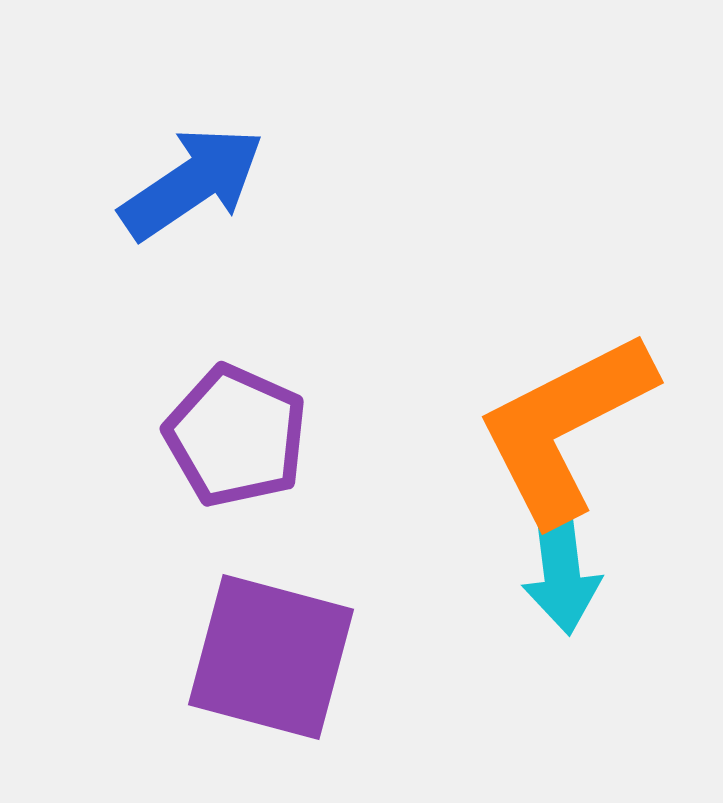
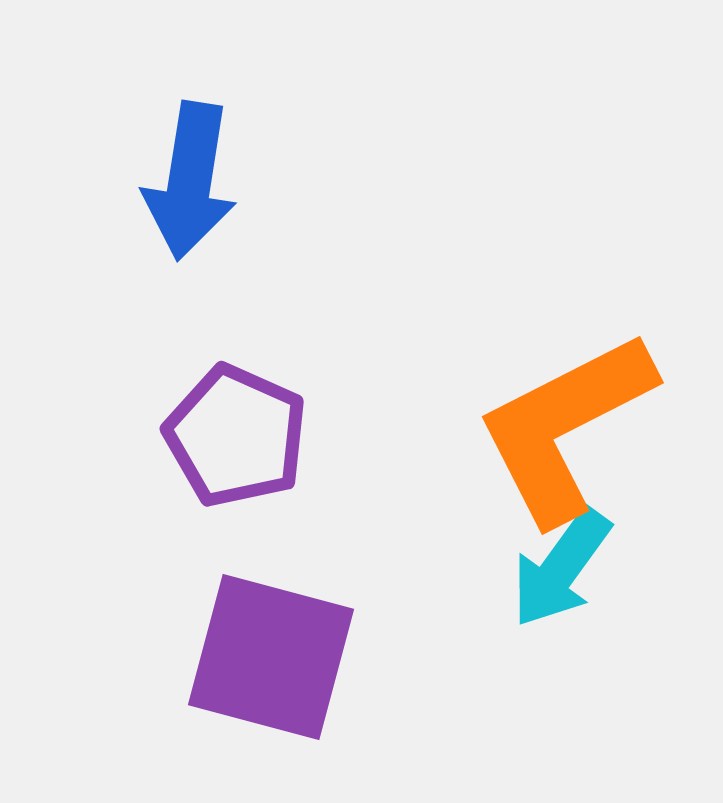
blue arrow: moved 2 px left, 2 px up; rotated 133 degrees clockwise
cyan arrow: rotated 43 degrees clockwise
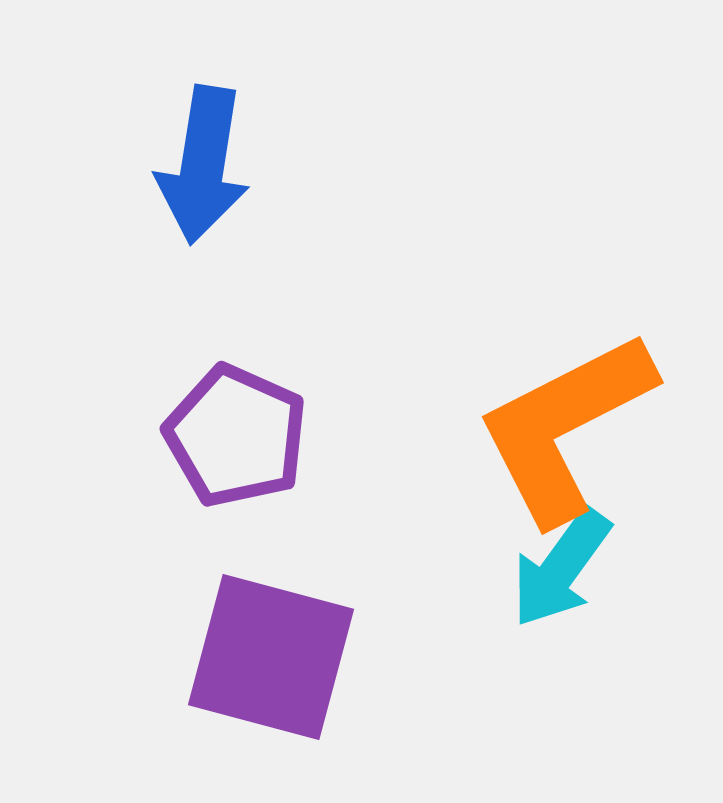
blue arrow: moved 13 px right, 16 px up
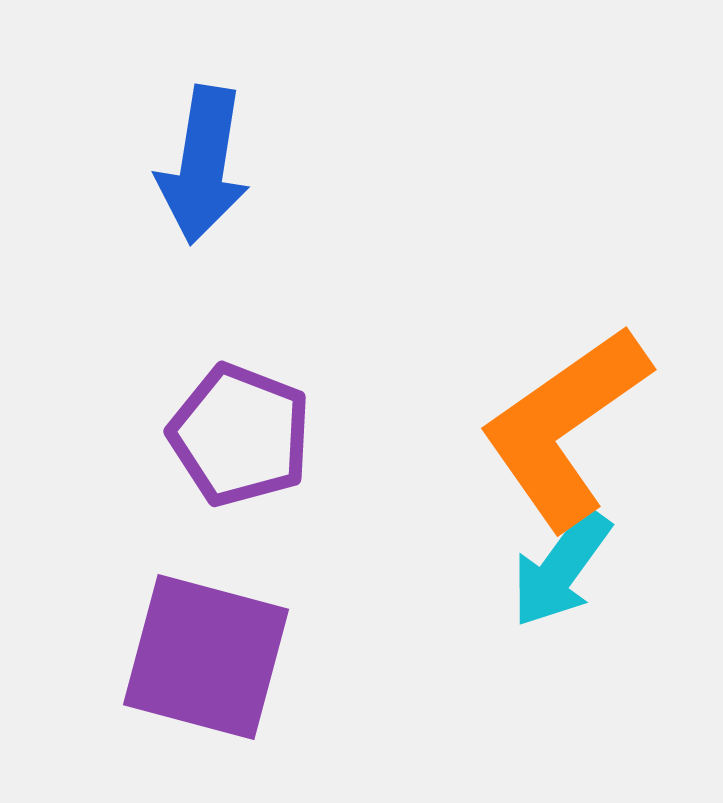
orange L-shape: rotated 8 degrees counterclockwise
purple pentagon: moved 4 px right, 1 px up; rotated 3 degrees counterclockwise
purple square: moved 65 px left
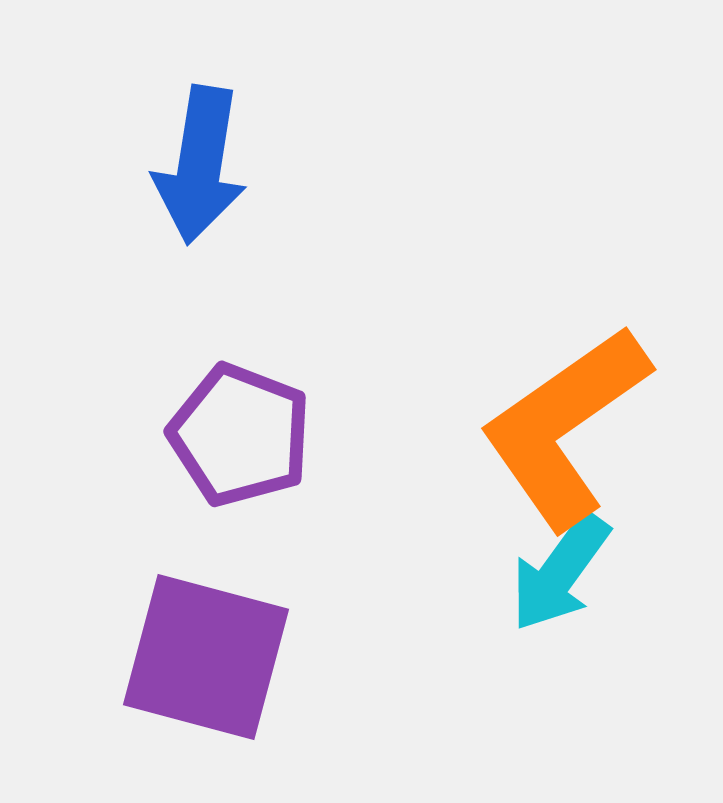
blue arrow: moved 3 px left
cyan arrow: moved 1 px left, 4 px down
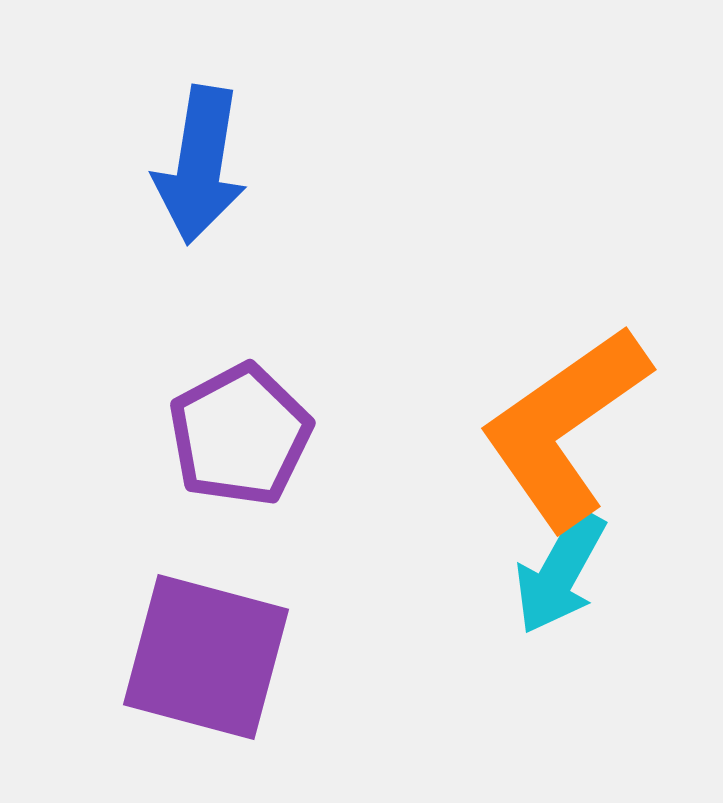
purple pentagon: rotated 23 degrees clockwise
cyan arrow: rotated 7 degrees counterclockwise
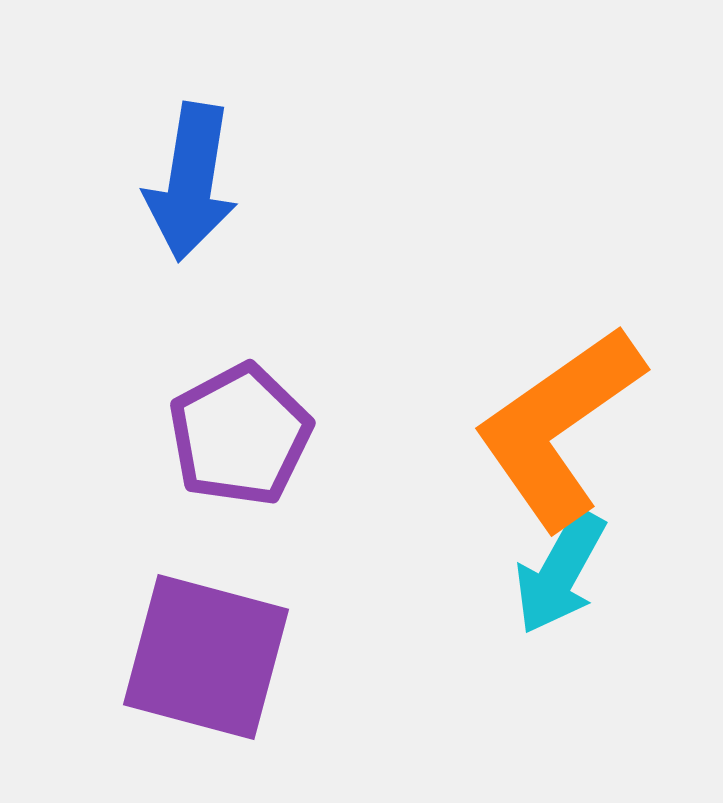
blue arrow: moved 9 px left, 17 px down
orange L-shape: moved 6 px left
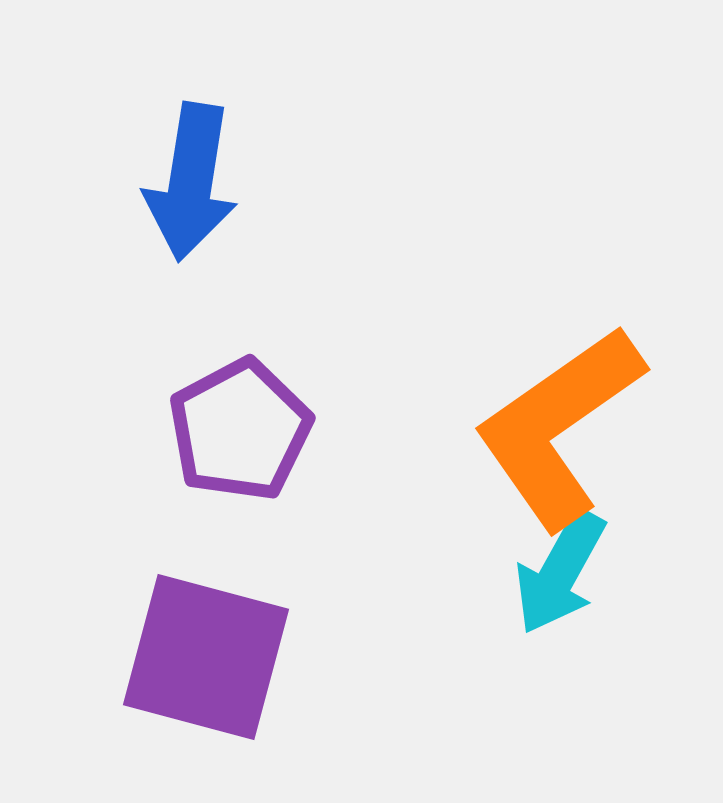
purple pentagon: moved 5 px up
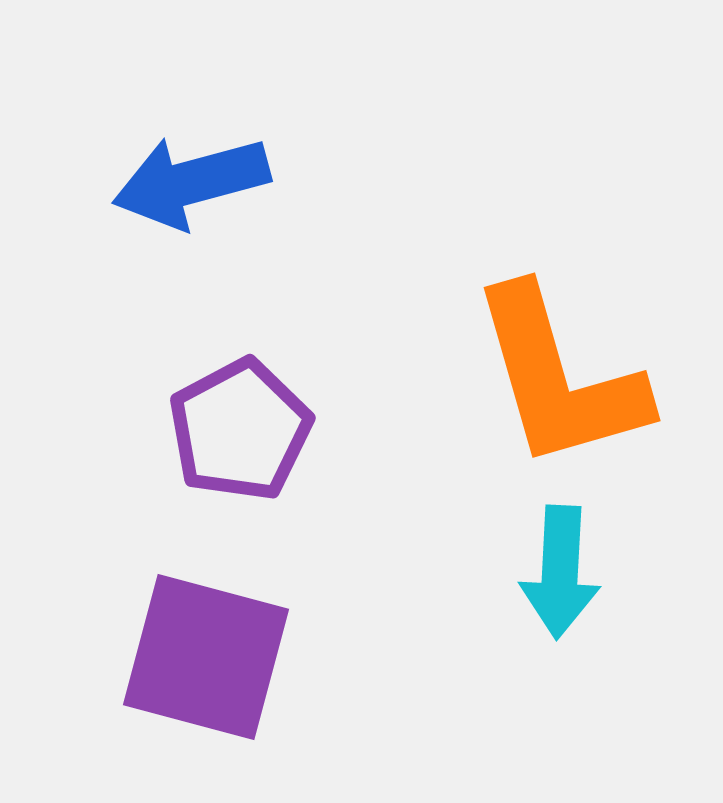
blue arrow: rotated 66 degrees clockwise
orange L-shape: moved 49 px up; rotated 71 degrees counterclockwise
cyan arrow: rotated 26 degrees counterclockwise
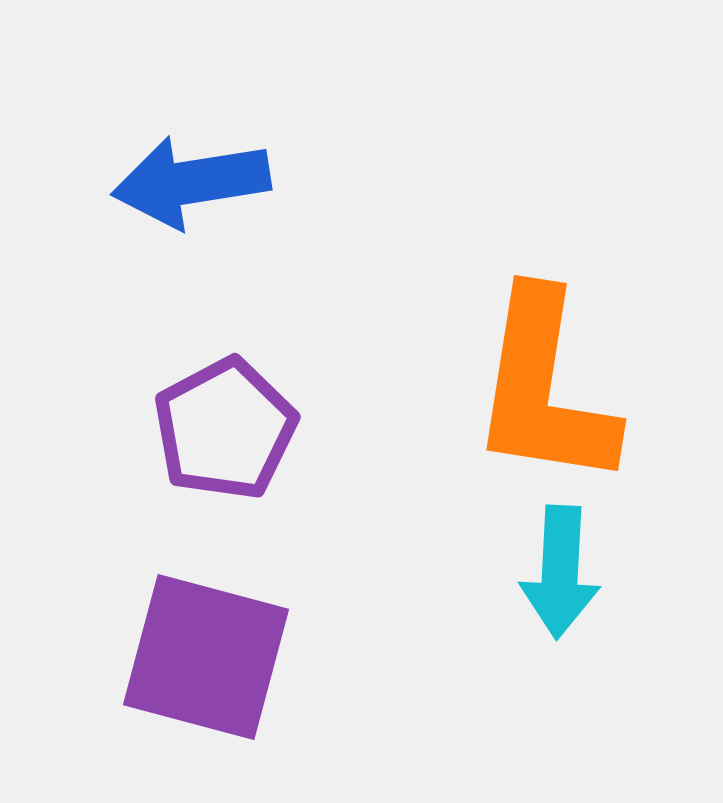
blue arrow: rotated 6 degrees clockwise
orange L-shape: moved 15 px left, 11 px down; rotated 25 degrees clockwise
purple pentagon: moved 15 px left, 1 px up
